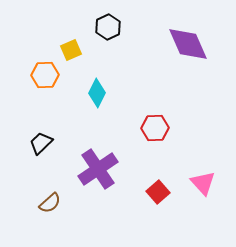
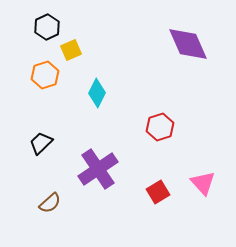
black hexagon: moved 61 px left
orange hexagon: rotated 16 degrees counterclockwise
red hexagon: moved 5 px right, 1 px up; rotated 16 degrees counterclockwise
red square: rotated 10 degrees clockwise
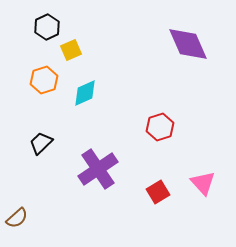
orange hexagon: moved 1 px left, 5 px down
cyan diamond: moved 12 px left; rotated 40 degrees clockwise
brown semicircle: moved 33 px left, 15 px down
